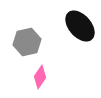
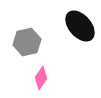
pink diamond: moved 1 px right, 1 px down
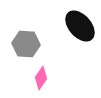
gray hexagon: moved 1 px left, 2 px down; rotated 16 degrees clockwise
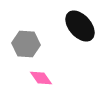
pink diamond: rotated 70 degrees counterclockwise
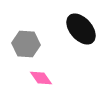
black ellipse: moved 1 px right, 3 px down
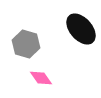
gray hexagon: rotated 12 degrees clockwise
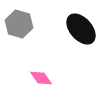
gray hexagon: moved 7 px left, 20 px up
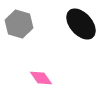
black ellipse: moved 5 px up
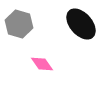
pink diamond: moved 1 px right, 14 px up
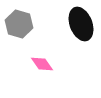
black ellipse: rotated 20 degrees clockwise
